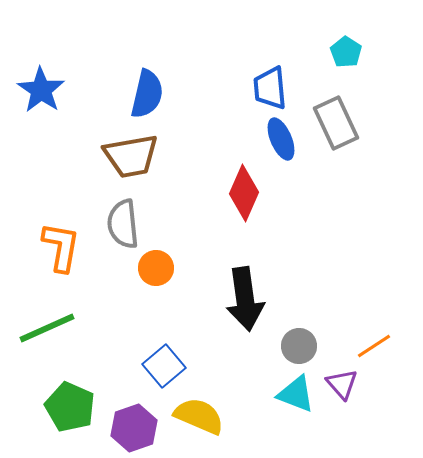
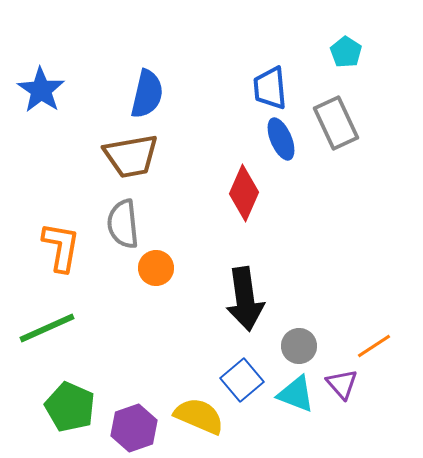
blue square: moved 78 px right, 14 px down
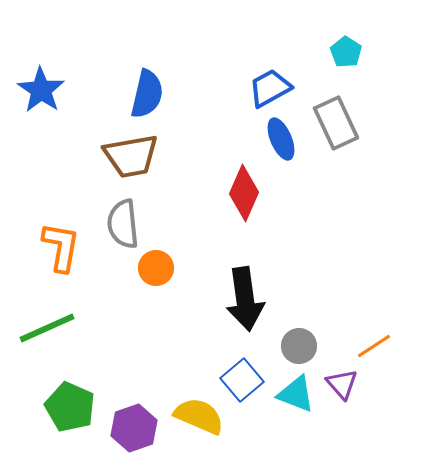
blue trapezoid: rotated 66 degrees clockwise
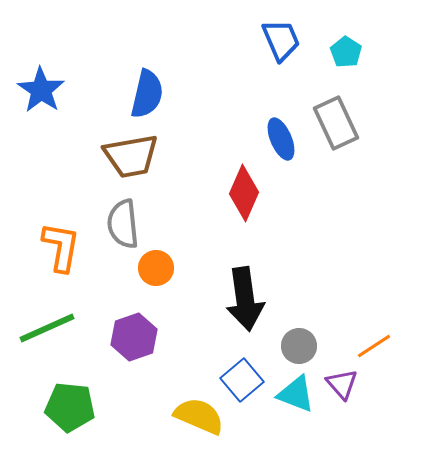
blue trapezoid: moved 11 px right, 48 px up; rotated 96 degrees clockwise
green pentagon: rotated 18 degrees counterclockwise
purple hexagon: moved 91 px up
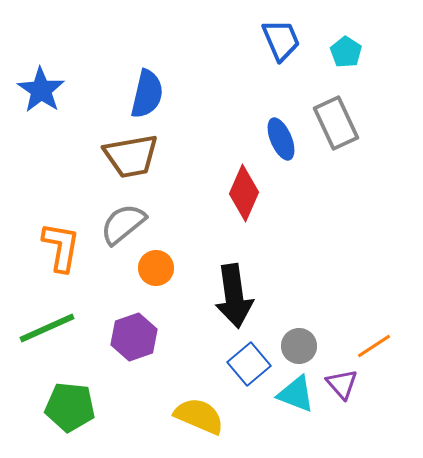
gray semicircle: rotated 57 degrees clockwise
black arrow: moved 11 px left, 3 px up
blue square: moved 7 px right, 16 px up
